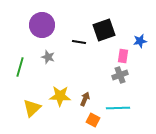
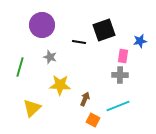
gray star: moved 2 px right
gray cross: rotated 21 degrees clockwise
yellow star: moved 11 px up
cyan line: moved 2 px up; rotated 20 degrees counterclockwise
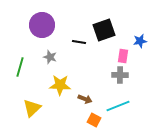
brown arrow: rotated 88 degrees clockwise
orange square: moved 1 px right
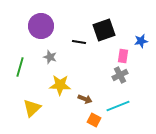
purple circle: moved 1 px left, 1 px down
blue star: moved 1 px right
gray cross: rotated 28 degrees counterclockwise
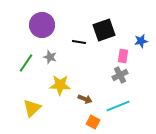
purple circle: moved 1 px right, 1 px up
green line: moved 6 px right, 4 px up; rotated 18 degrees clockwise
orange square: moved 1 px left, 2 px down
